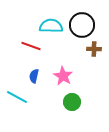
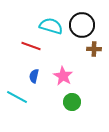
cyan semicircle: rotated 15 degrees clockwise
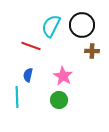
cyan semicircle: rotated 80 degrees counterclockwise
brown cross: moved 2 px left, 2 px down
blue semicircle: moved 6 px left, 1 px up
cyan line: rotated 60 degrees clockwise
green circle: moved 13 px left, 2 px up
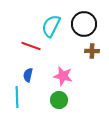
black circle: moved 2 px right, 1 px up
pink star: rotated 18 degrees counterclockwise
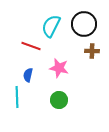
pink star: moved 4 px left, 8 px up
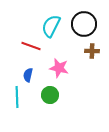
green circle: moved 9 px left, 5 px up
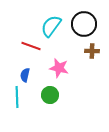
cyan semicircle: rotated 10 degrees clockwise
blue semicircle: moved 3 px left
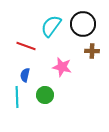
black circle: moved 1 px left
red line: moved 5 px left
pink star: moved 3 px right, 1 px up
green circle: moved 5 px left
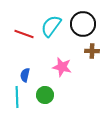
red line: moved 2 px left, 12 px up
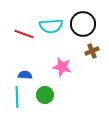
cyan semicircle: rotated 130 degrees counterclockwise
brown cross: rotated 24 degrees counterclockwise
blue semicircle: rotated 80 degrees clockwise
